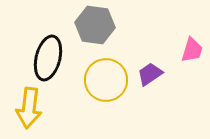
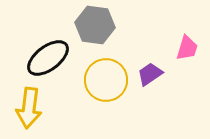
pink trapezoid: moved 5 px left, 2 px up
black ellipse: rotated 39 degrees clockwise
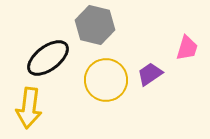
gray hexagon: rotated 6 degrees clockwise
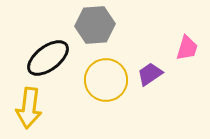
gray hexagon: rotated 18 degrees counterclockwise
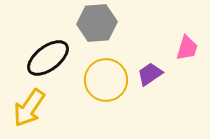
gray hexagon: moved 2 px right, 2 px up
yellow arrow: rotated 27 degrees clockwise
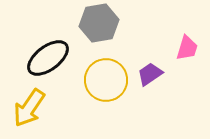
gray hexagon: moved 2 px right; rotated 6 degrees counterclockwise
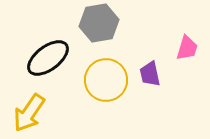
purple trapezoid: rotated 68 degrees counterclockwise
yellow arrow: moved 5 px down
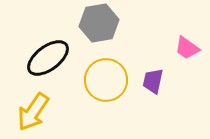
pink trapezoid: rotated 108 degrees clockwise
purple trapezoid: moved 3 px right, 7 px down; rotated 24 degrees clockwise
yellow arrow: moved 4 px right, 1 px up
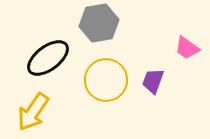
purple trapezoid: rotated 8 degrees clockwise
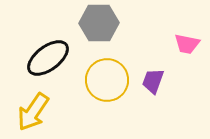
gray hexagon: rotated 9 degrees clockwise
pink trapezoid: moved 4 px up; rotated 24 degrees counterclockwise
yellow circle: moved 1 px right
